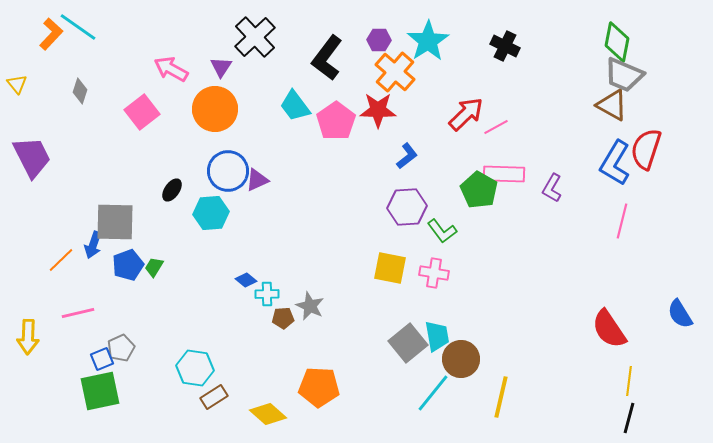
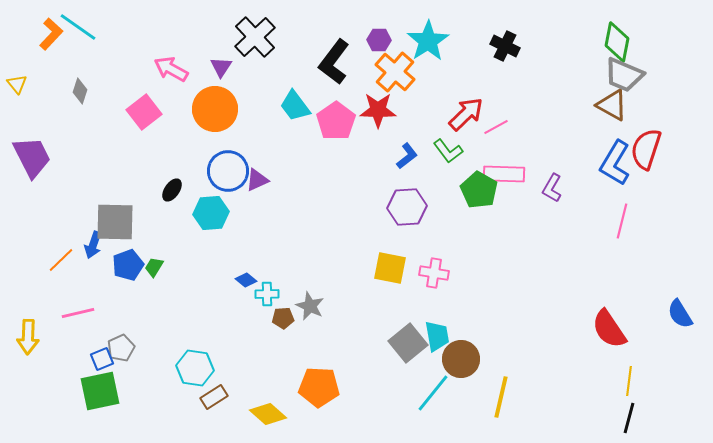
black L-shape at (327, 58): moved 7 px right, 4 px down
pink square at (142, 112): moved 2 px right
green L-shape at (442, 231): moved 6 px right, 80 px up
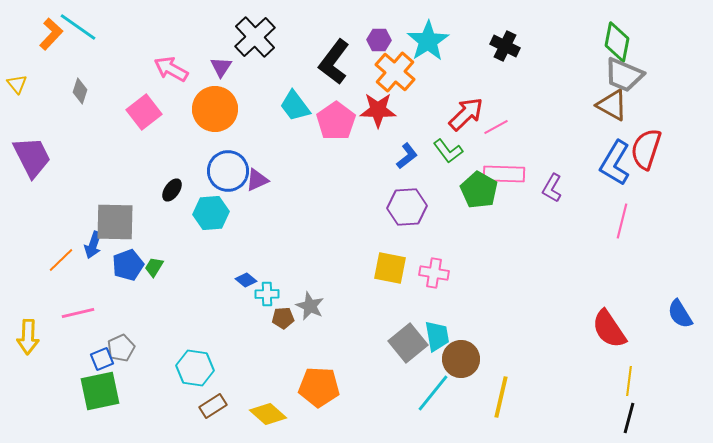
brown rectangle at (214, 397): moved 1 px left, 9 px down
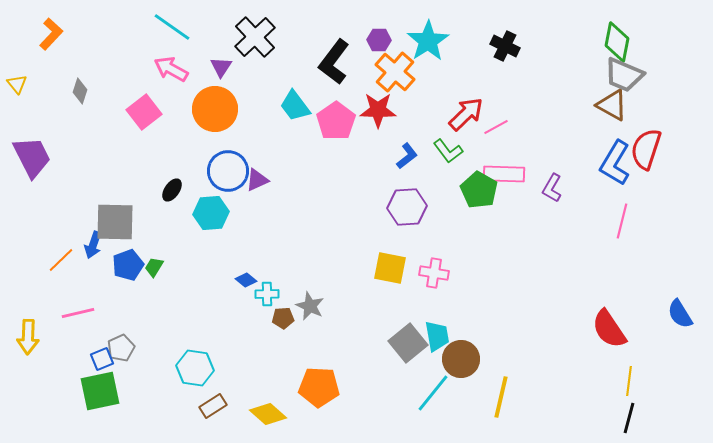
cyan line at (78, 27): moved 94 px right
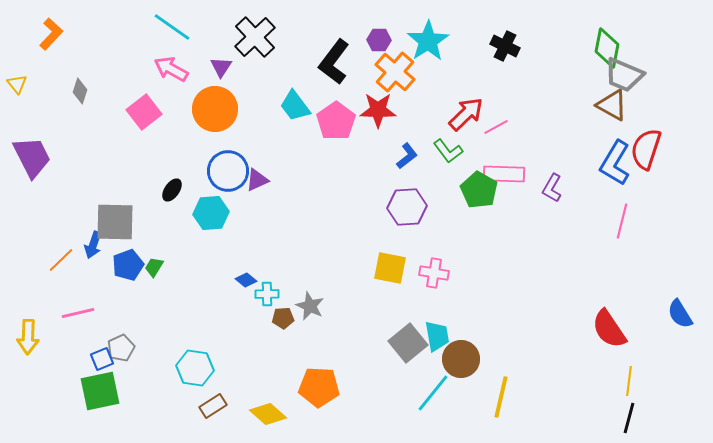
green diamond at (617, 42): moved 10 px left, 6 px down
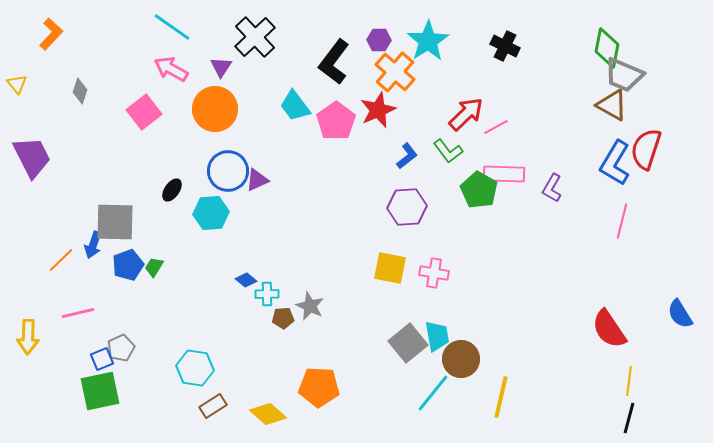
red star at (378, 110): rotated 24 degrees counterclockwise
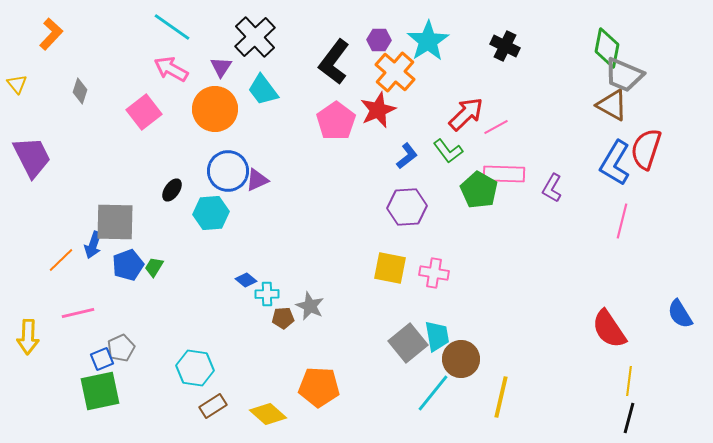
cyan trapezoid at (295, 106): moved 32 px left, 16 px up
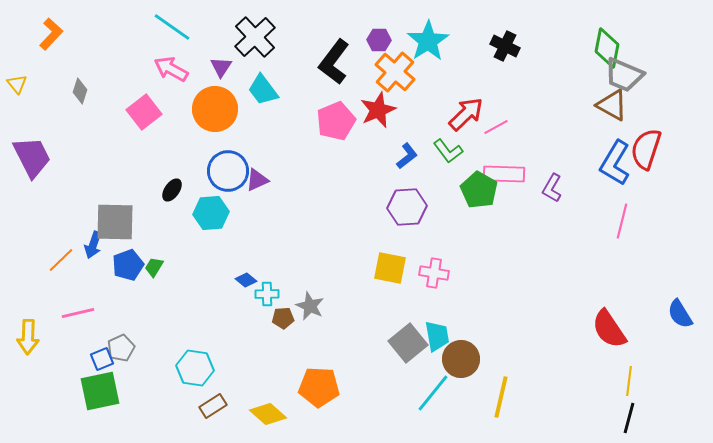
pink pentagon at (336, 121): rotated 12 degrees clockwise
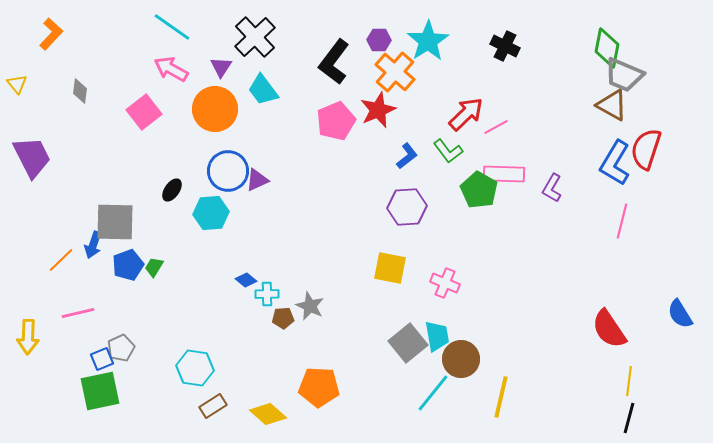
gray diamond at (80, 91): rotated 10 degrees counterclockwise
pink cross at (434, 273): moved 11 px right, 10 px down; rotated 12 degrees clockwise
